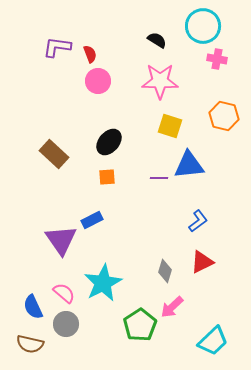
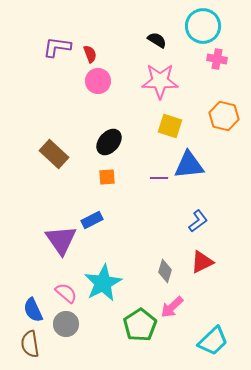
pink semicircle: moved 2 px right
blue semicircle: moved 3 px down
brown semicircle: rotated 68 degrees clockwise
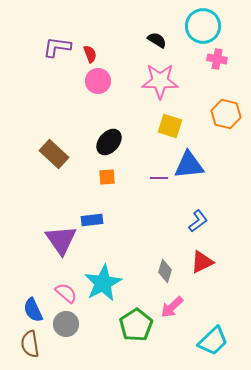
orange hexagon: moved 2 px right, 2 px up
blue rectangle: rotated 20 degrees clockwise
green pentagon: moved 4 px left
